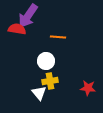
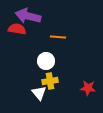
purple arrow: rotated 70 degrees clockwise
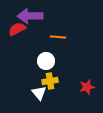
purple arrow: moved 2 px right; rotated 15 degrees counterclockwise
red semicircle: rotated 36 degrees counterclockwise
red star: moved 1 px left, 1 px up; rotated 21 degrees counterclockwise
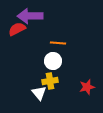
orange line: moved 6 px down
white circle: moved 7 px right
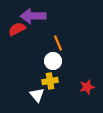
purple arrow: moved 3 px right
orange line: rotated 63 degrees clockwise
white triangle: moved 2 px left, 2 px down
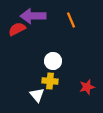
orange line: moved 13 px right, 23 px up
yellow cross: rotated 14 degrees clockwise
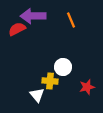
white circle: moved 10 px right, 6 px down
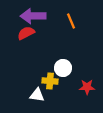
orange line: moved 1 px down
red semicircle: moved 9 px right, 4 px down
white circle: moved 1 px down
red star: rotated 14 degrees clockwise
white triangle: rotated 42 degrees counterclockwise
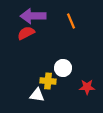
yellow cross: moved 2 px left
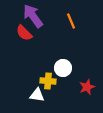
purple arrow: rotated 55 degrees clockwise
red semicircle: moved 2 px left; rotated 108 degrees counterclockwise
red star: rotated 21 degrees counterclockwise
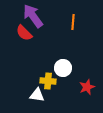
orange line: moved 2 px right, 1 px down; rotated 28 degrees clockwise
